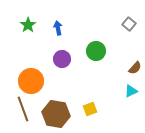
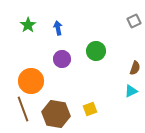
gray square: moved 5 px right, 3 px up; rotated 24 degrees clockwise
brown semicircle: rotated 24 degrees counterclockwise
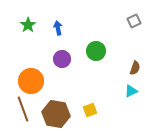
yellow square: moved 1 px down
